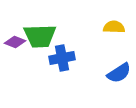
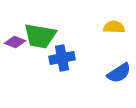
green trapezoid: rotated 12 degrees clockwise
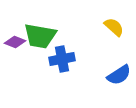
yellow semicircle: rotated 40 degrees clockwise
blue cross: moved 1 px down
blue semicircle: moved 2 px down
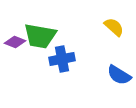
blue semicircle: rotated 65 degrees clockwise
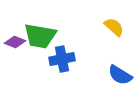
blue semicircle: moved 1 px right
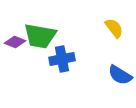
yellow semicircle: moved 1 px down; rotated 10 degrees clockwise
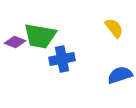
blue semicircle: rotated 130 degrees clockwise
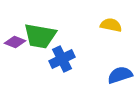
yellow semicircle: moved 3 px left, 3 px up; rotated 40 degrees counterclockwise
blue cross: rotated 15 degrees counterclockwise
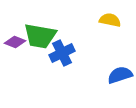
yellow semicircle: moved 1 px left, 5 px up
blue cross: moved 6 px up
